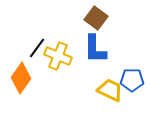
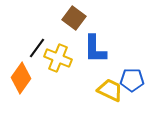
brown square: moved 22 px left
yellow cross: moved 2 px down
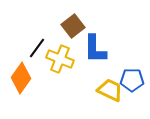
brown square: moved 1 px left, 8 px down; rotated 15 degrees clockwise
yellow cross: moved 2 px right, 1 px down
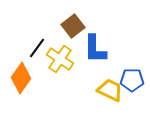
yellow cross: rotated 12 degrees clockwise
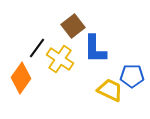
blue pentagon: moved 4 px up
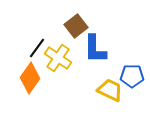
brown square: moved 3 px right
yellow cross: moved 2 px left, 1 px up
orange diamond: moved 9 px right
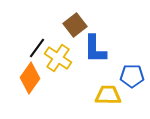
brown square: moved 1 px left, 1 px up
yellow trapezoid: moved 2 px left, 5 px down; rotated 24 degrees counterclockwise
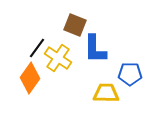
brown square: rotated 30 degrees counterclockwise
blue pentagon: moved 2 px left, 2 px up
yellow trapezoid: moved 2 px left, 2 px up
